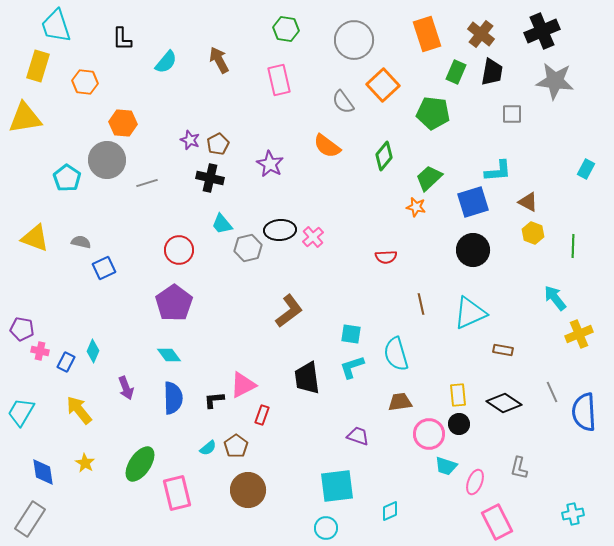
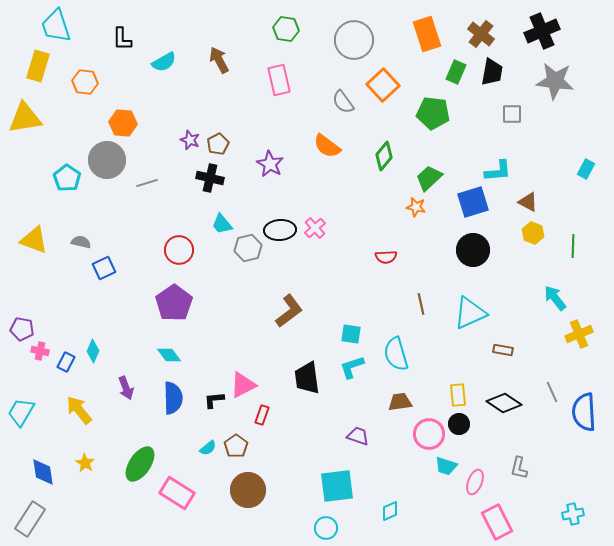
cyan semicircle at (166, 62): moved 2 px left; rotated 20 degrees clockwise
pink cross at (313, 237): moved 2 px right, 9 px up
yellow triangle at (35, 238): moved 1 px left, 2 px down
pink rectangle at (177, 493): rotated 44 degrees counterclockwise
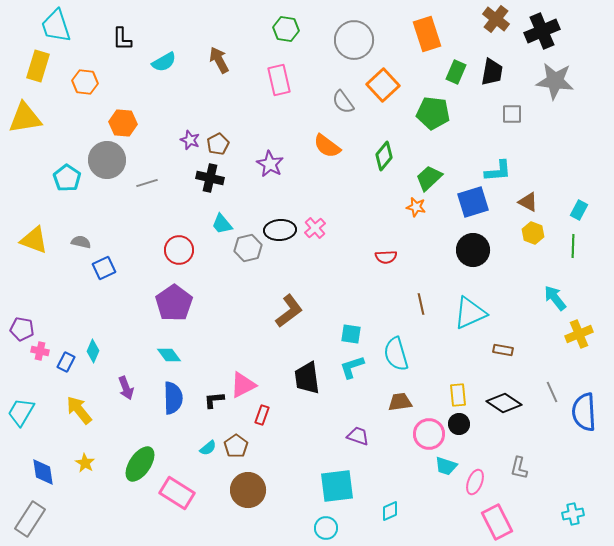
brown cross at (481, 34): moved 15 px right, 15 px up
cyan rectangle at (586, 169): moved 7 px left, 41 px down
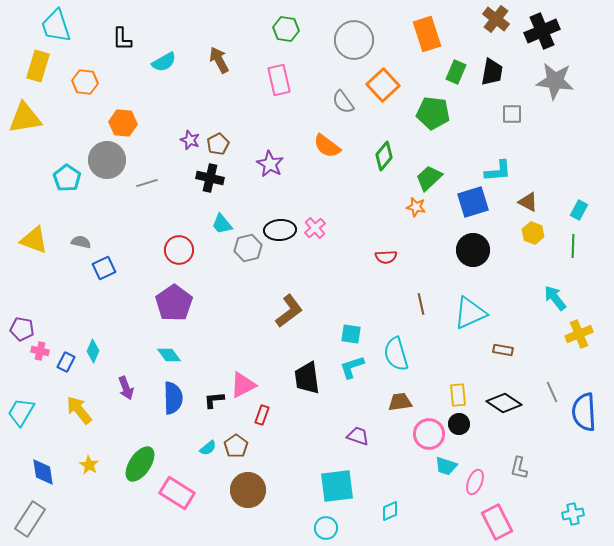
yellow star at (85, 463): moved 4 px right, 2 px down
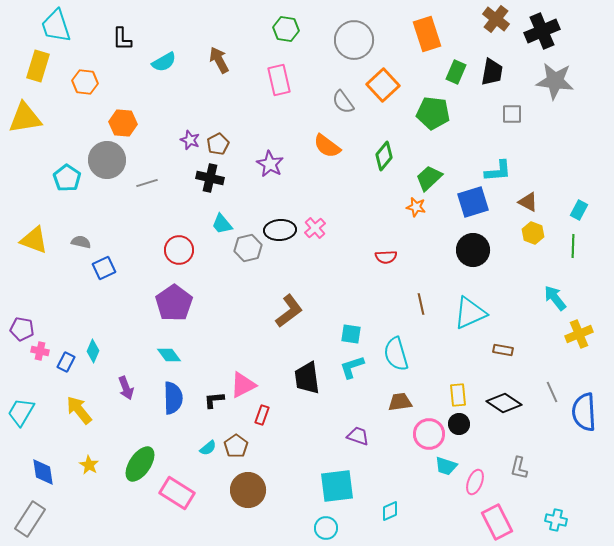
cyan cross at (573, 514): moved 17 px left, 6 px down; rotated 25 degrees clockwise
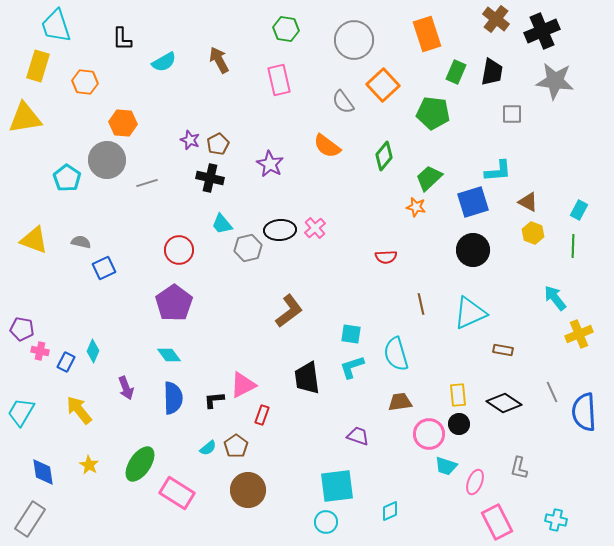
cyan circle at (326, 528): moved 6 px up
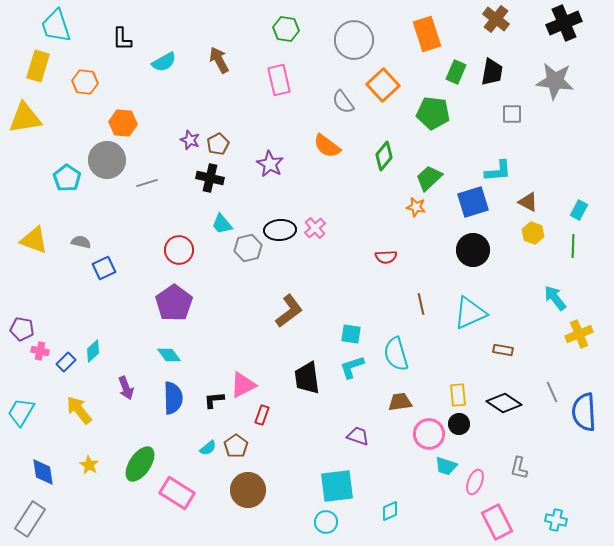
black cross at (542, 31): moved 22 px right, 8 px up
cyan diamond at (93, 351): rotated 25 degrees clockwise
blue rectangle at (66, 362): rotated 18 degrees clockwise
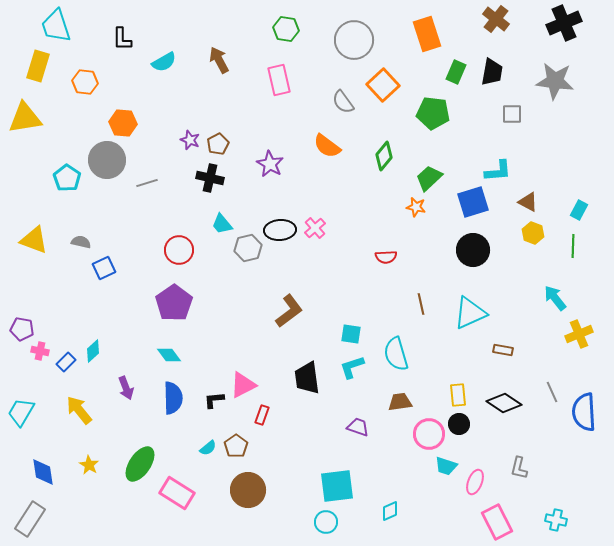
purple trapezoid at (358, 436): moved 9 px up
